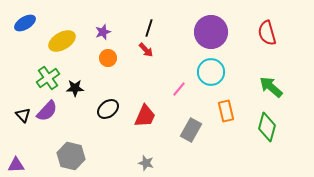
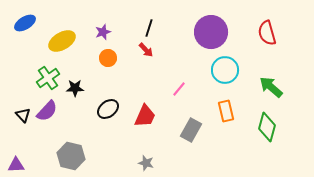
cyan circle: moved 14 px right, 2 px up
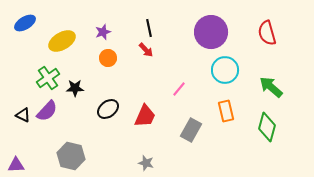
black line: rotated 30 degrees counterclockwise
black triangle: rotated 21 degrees counterclockwise
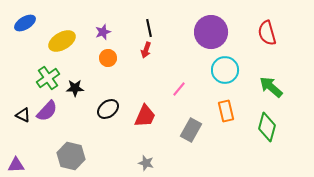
red arrow: rotated 63 degrees clockwise
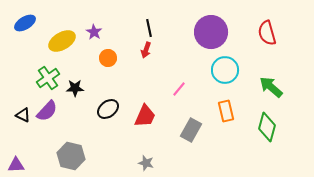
purple star: moved 9 px left; rotated 21 degrees counterclockwise
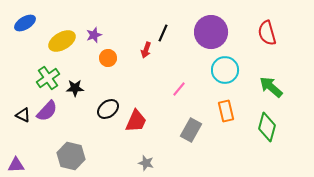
black line: moved 14 px right, 5 px down; rotated 36 degrees clockwise
purple star: moved 3 px down; rotated 21 degrees clockwise
red trapezoid: moved 9 px left, 5 px down
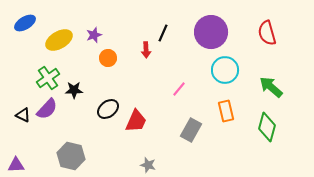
yellow ellipse: moved 3 px left, 1 px up
red arrow: rotated 21 degrees counterclockwise
black star: moved 1 px left, 2 px down
purple semicircle: moved 2 px up
gray star: moved 2 px right, 2 px down
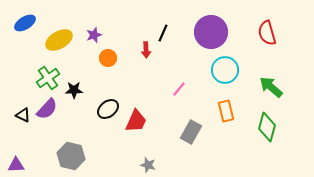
gray rectangle: moved 2 px down
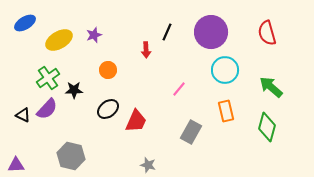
black line: moved 4 px right, 1 px up
orange circle: moved 12 px down
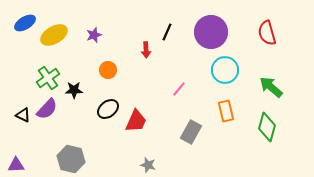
yellow ellipse: moved 5 px left, 5 px up
gray hexagon: moved 3 px down
